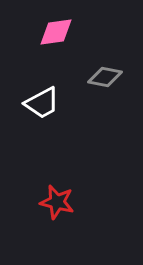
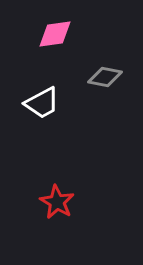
pink diamond: moved 1 px left, 2 px down
red star: rotated 16 degrees clockwise
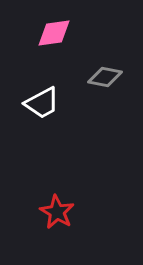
pink diamond: moved 1 px left, 1 px up
red star: moved 10 px down
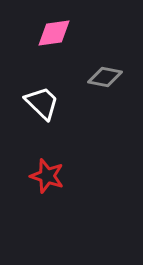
white trapezoid: rotated 108 degrees counterclockwise
red star: moved 10 px left, 36 px up; rotated 12 degrees counterclockwise
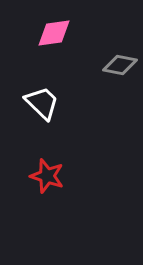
gray diamond: moved 15 px right, 12 px up
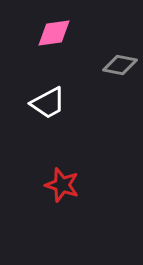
white trapezoid: moved 6 px right; rotated 108 degrees clockwise
red star: moved 15 px right, 9 px down
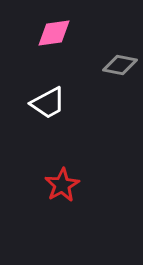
red star: rotated 24 degrees clockwise
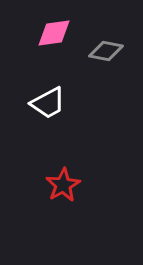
gray diamond: moved 14 px left, 14 px up
red star: moved 1 px right
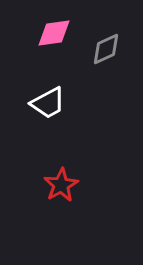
gray diamond: moved 2 px up; rotated 36 degrees counterclockwise
red star: moved 2 px left
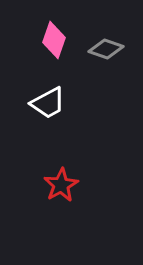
pink diamond: moved 7 px down; rotated 63 degrees counterclockwise
gray diamond: rotated 44 degrees clockwise
